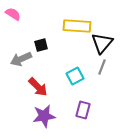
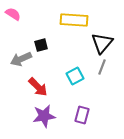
yellow rectangle: moved 3 px left, 6 px up
purple rectangle: moved 1 px left, 5 px down
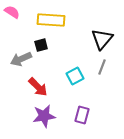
pink semicircle: moved 1 px left, 2 px up
yellow rectangle: moved 23 px left
black triangle: moved 4 px up
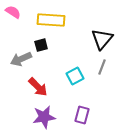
pink semicircle: moved 1 px right
purple star: moved 1 px down
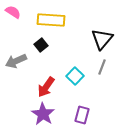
black square: rotated 24 degrees counterclockwise
gray arrow: moved 5 px left, 2 px down
cyan square: rotated 18 degrees counterclockwise
red arrow: moved 8 px right; rotated 80 degrees clockwise
purple star: moved 1 px left, 3 px up; rotated 30 degrees counterclockwise
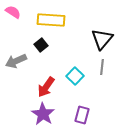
gray line: rotated 14 degrees counterclockwise
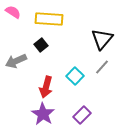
yellow rectangle: moved 2 px left, 1 px up
gray line: rotated 35 degrees clockwise
red arrow: rotated 20 degrees counterclockwise
purple rectangle: rotated 30 degrees clockwise
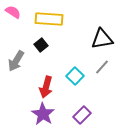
black triangle: rotated 40 degrees clockwise
gray arrow: rotated 35 degrees counterclockwise
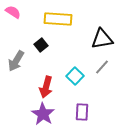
yellow rectangle: moved 9 px right
purple rectangle: moved 3 px up; rotated 42 degrees counterclockwise
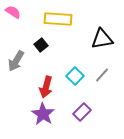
gray line: moved 8 px down
purple rectangle: rotated 42 degrees clockwise
